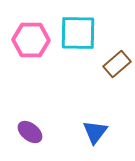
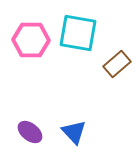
cyan square: rotated 9 degrees clockwise
blue triangle: moved 21 px left; rotated 20 degrees counterclockwise
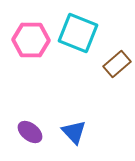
cyan square: rotated 12 degrees clockwise
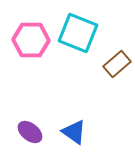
blue triangle: rotated 12 degrees counterclockwise
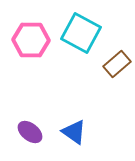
cyan square: moved 3 px right; rotated 6 degrees clockwise
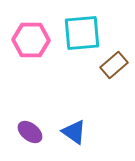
cyan square: moved 1 px right; rotated 33 degrees counterclockwise
brown rectangle: moved 3 px left, 1 px down
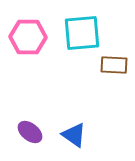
pink hexagon: moved 3 px left, 3 px up
brown rectangle: rotated 44 degrees clockwise
blue triangle: moved 3 px down
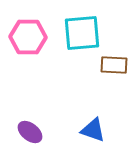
blue triangle: moved 19 px right, 5 px up; rotated 16 degrees counterclockwise
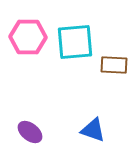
cyan square: moved 7 px left, 9 px down
